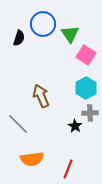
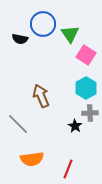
black semicircle: moved 1 px right, 1 px down; rotated 84 degrees clockwise
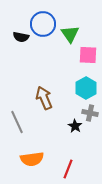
black semicircle: moved 1 px right, 2 px up
pink square: moved 2 px right; rotated 30 degrees counterclockwise
brown arrow: moved 3 px right, 2 px down
gray cross: rotated 14 degrees clockwise
gray line: moved 1 px left, 2 px up; rotated 20 degrees clockwise
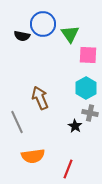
black semicircle: moved 1 px right, 1 px up
brown arrow: moved 4 px left
orange semicircle: moved 1 px right, 3 px up
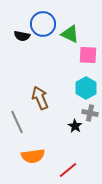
green triangle: rotated 30 degrees counterclockwise
red line: moved 1 px down; rotated 30 degrees clockwise
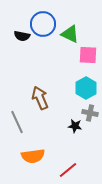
black star: rotated 24 degrees counterclockwise
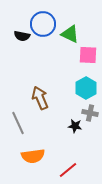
gray line: moved 1 px right, 1 px down
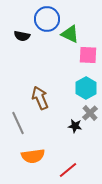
blue circle: moved 4 px right, 5 px up
gray cross: rotated 35 degrees clockwise
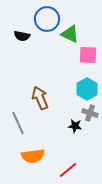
cyan hexagon: moved 1 px right, 1 px down
gray cross: rotated 28 degrees counterclockwise
